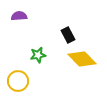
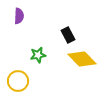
purple semicircle: rotated 98 degrees clockwise
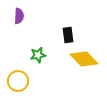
black rectangle: rotated 21 degrees clockwise
yellow diamond: moved 2 px right
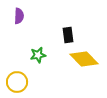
yellow circle: moved 1 px left, 1 px down
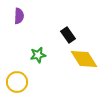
black rectangle: rotated 28 degrees counterclockwise
yellow diamond: rotated 12 degrees clockwise
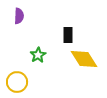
black rectangle: rotated 35 degrees clockwise
green star: rotated 21 degrees counterclockwise
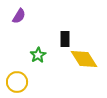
purple semicircle: rotated 28 degrees clockwise
black rectangle: moved 3 px left, 4 px down
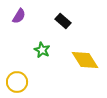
black rectangle: moved 2 px left, 18 px up; rotated 49 degrees counterclockwise
green star: moved 4 px right, 5 px up; rotated 14 degrees counterclockwise
yellow diamond: moved 1 px right, 1 px down
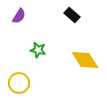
black rectangle: moved 9 px right, 6 px up
green star: moved 4 px left; rotated 14 degrees counterclockwise
yellow circle: moved 2 px right, 1 px down
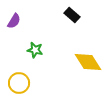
purple semicircle: moved 5 px left, 5 px down
green star: moved 3 px left
yellow diamond: moved 3 px right, 2 px down
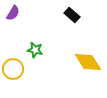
purple semicircle: moved 1 px left, 8 px up
yellow circle: moved 6 px left, 14 px up
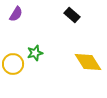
purple semicircle: moved 3 px right, 1 px down
green star: moved 3 px down; rotated 28 degrees counterclockwise
yellow circle: moved 5 px up
